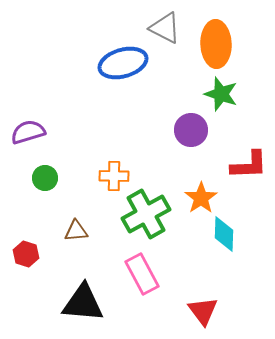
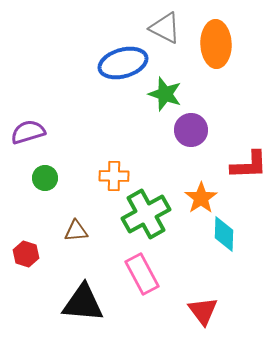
green star: moved 56 px left
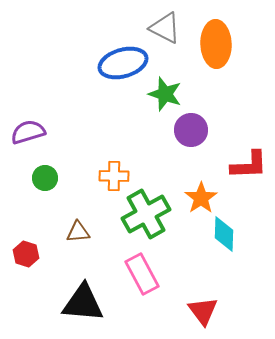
brown triangle: moved 2 px right, 1 px down
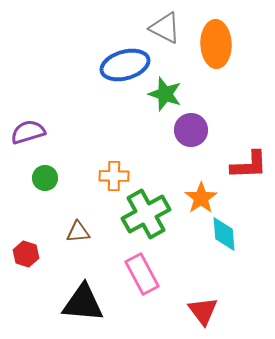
blue ellipse: moved 2 px right, 2 px down
cyan diamond: rotated 6 degrees counterclockwise
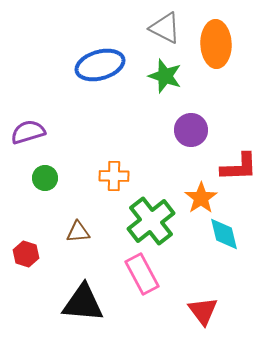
blue ellipse: moved 25 px left
green star: moved 18 px up
red L-shape: moved 10 px left, 2 px down
green cross: moved 5 px right, 7 px down; rotated 9 degrees counterclockwise
cyan diamond: rotated 9 degrees counterclockwise
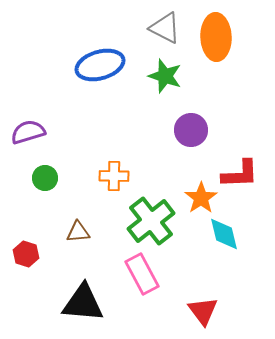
orange ellipse: moved 7 px up
red L-shape: moved 1 px right, 7 px down
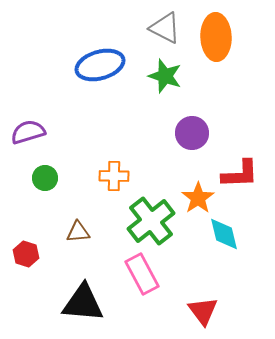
purple circle: moved 1 px right, 3 px down
orange star: moved 3 px left
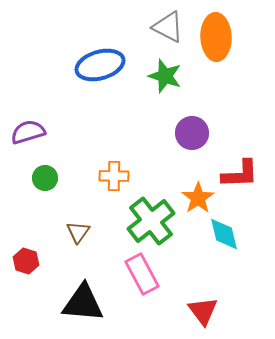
gray triangle: moved 3 px right, 1 px up
brown triangle: rotated 50 degrees counterclockwise
red hexagon: moved 7 px down
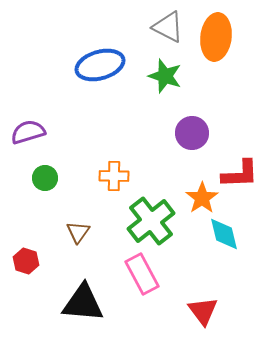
orange ellipse: rotated 9 degrees clockwise
orange star: moved 4 px right
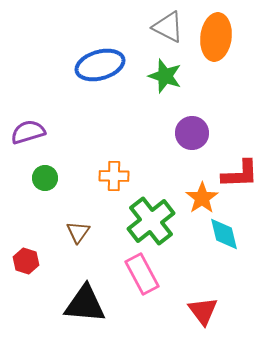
black triangle: moved 2 px right, 1 px down
